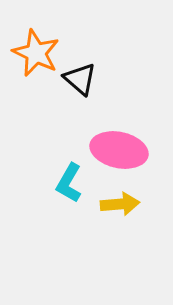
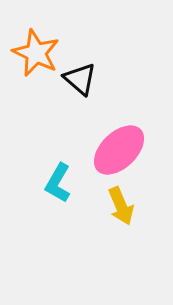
pink ellipse: rotated 56 degrees counterclockwise
cyan L-shape: moved 11 px left
yellow arrow: moved 1 px right, 2 px down; rotated 72 degrees clockwise
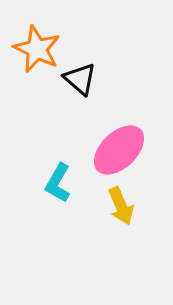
orange star: moved 1 px right, 4 px up
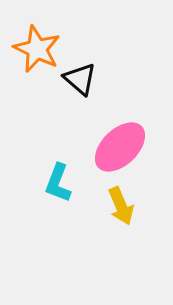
pink ellipse: moved 1 px right, 3 px up
cyan L-shape: rotated 9 degrees counterclockwise
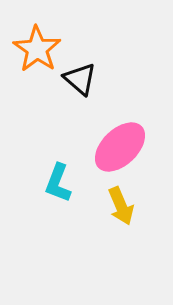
orange star: rotated 9 degrees clockwise
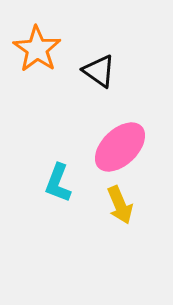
black triangle: moved 19 px right, 8 px up; rotated 6 degrees counterclockwise
yellow arrow: moved 1 px left, 1 px up
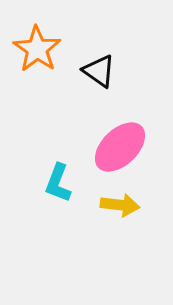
yellow arrow: rotated 60 degrees counterclockwise
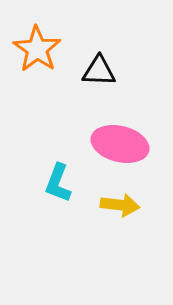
black triangle: rotated 33 degrees counterclockwise
pink ellipse: moved 3 px up; rotated 58 degrees clockwise
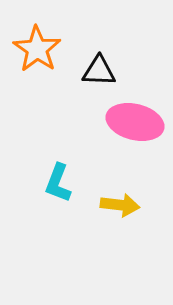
pink ellipse: moved 15 px right, 22 px up
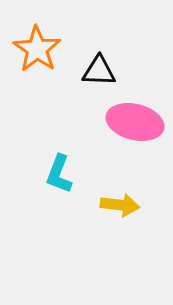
cyan L-shape: moved 1 px right, 9 px up
